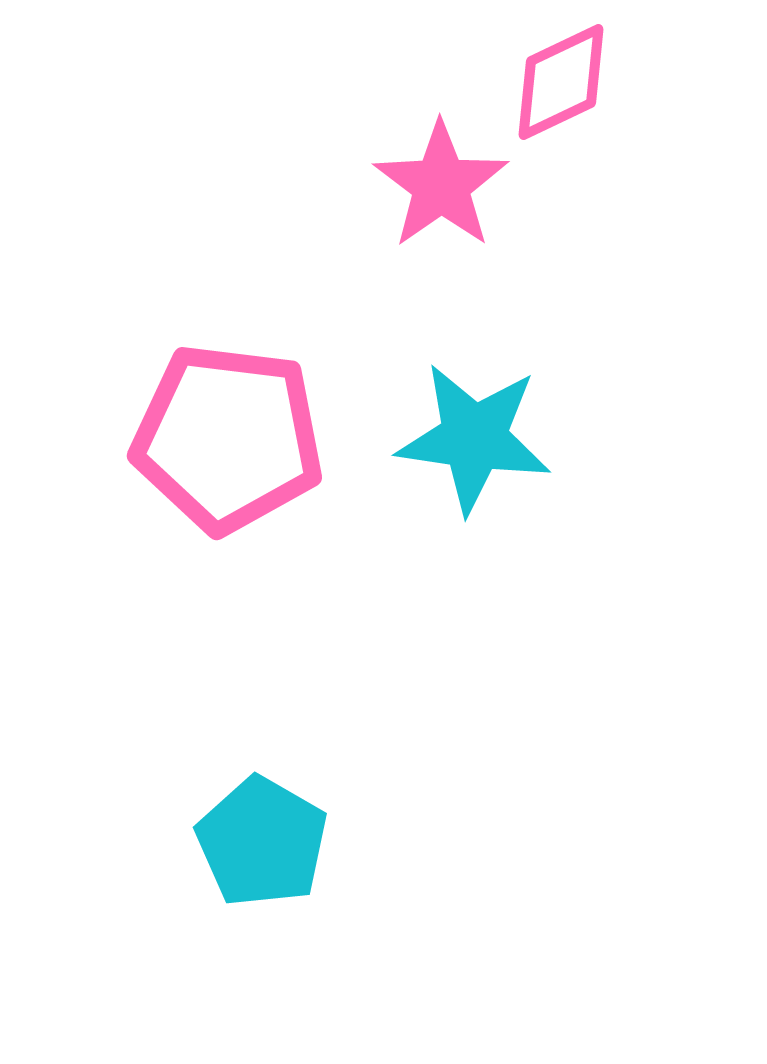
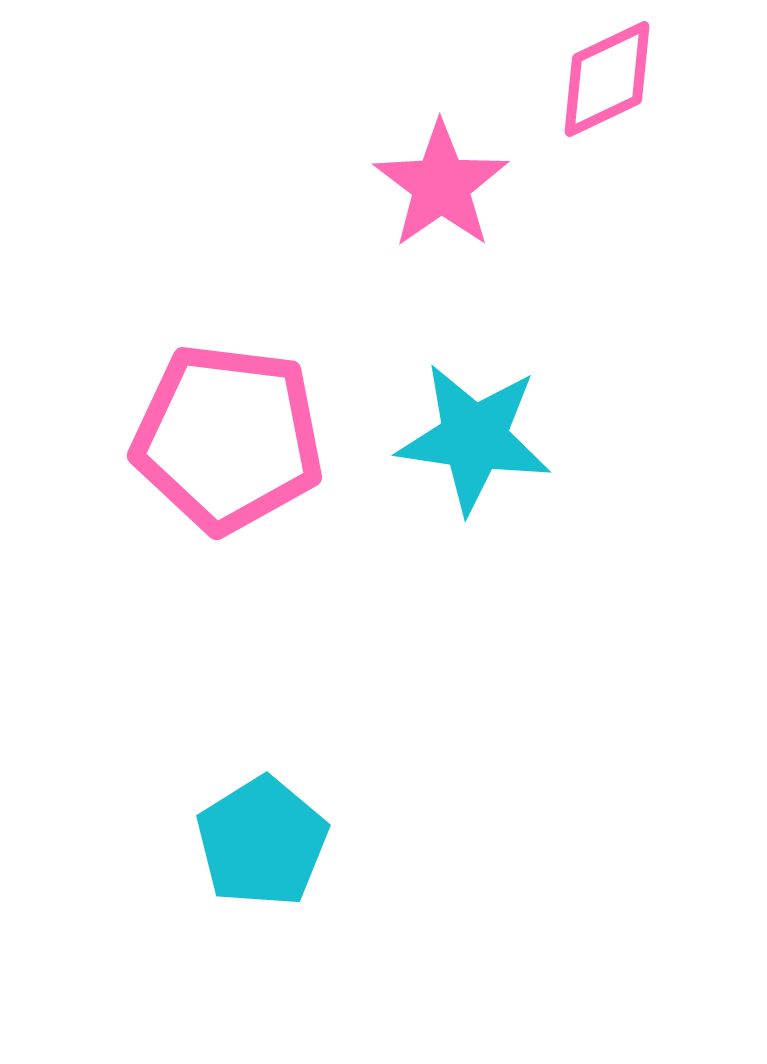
pink diamond: moved 46 px right, 3 px up
cyan pentagon: rotated 10 degrees clockwise
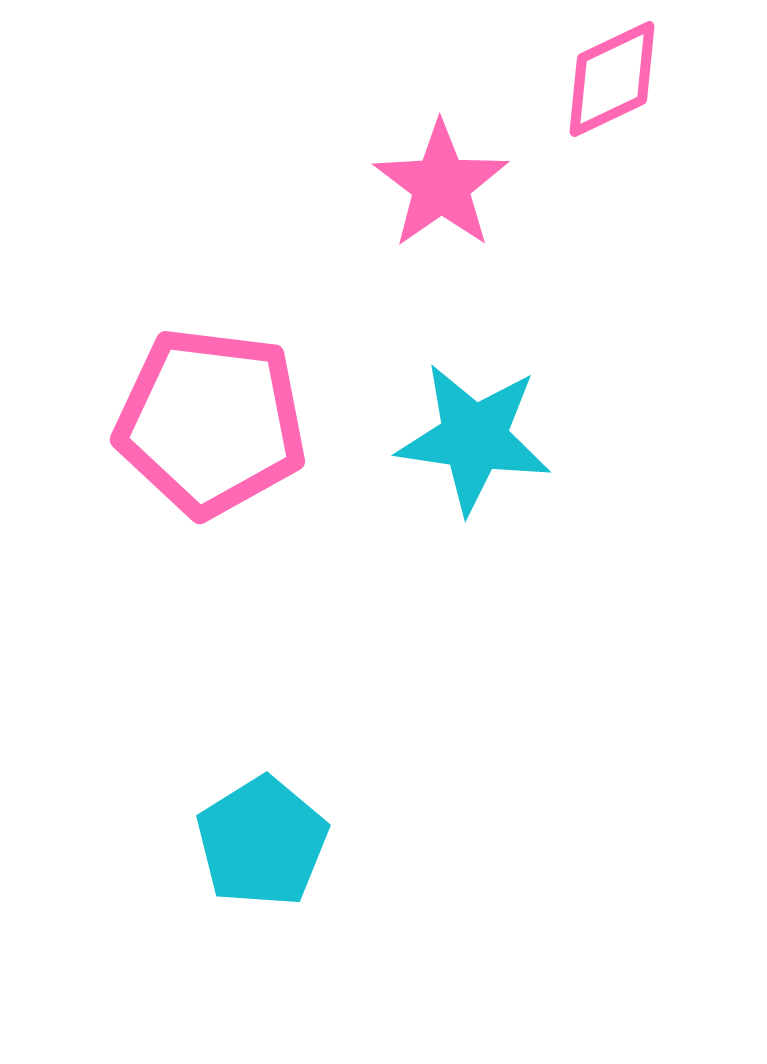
pink diamond: moved 5 px right
pink pentagon: moved 17 px left, 16 px up
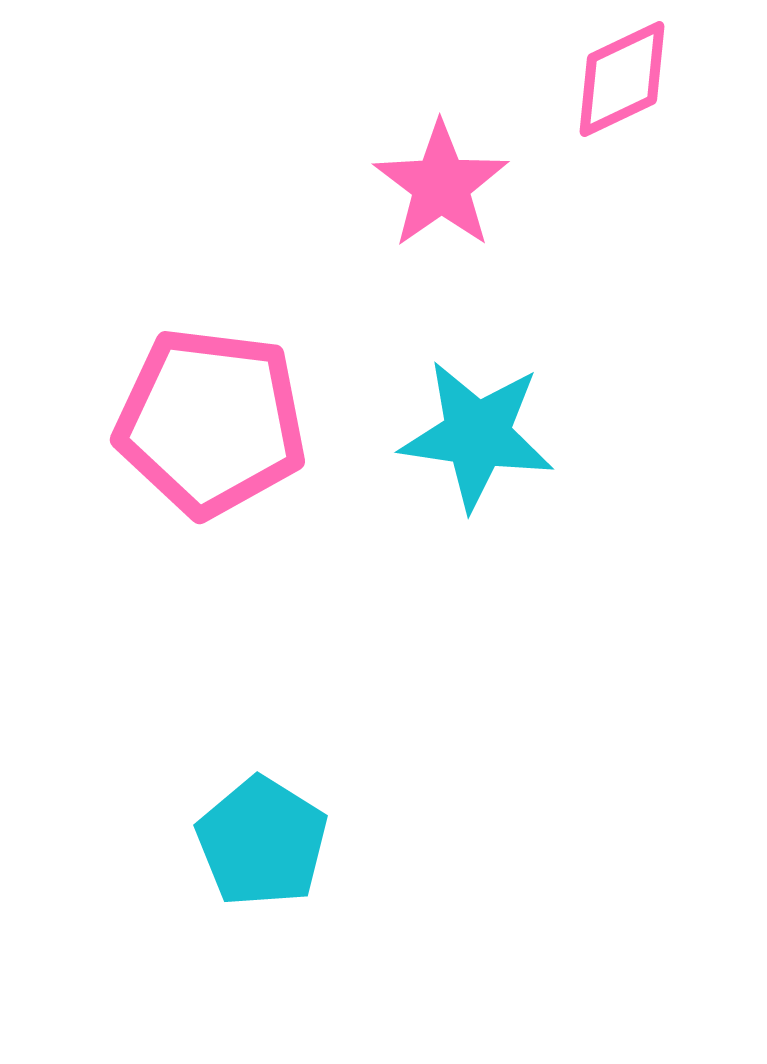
pink diamond: moved 10 px right
cyan star: moved 3 px right, 3 px up
cyan pentagon: rotated 8 degrees counterclockwise
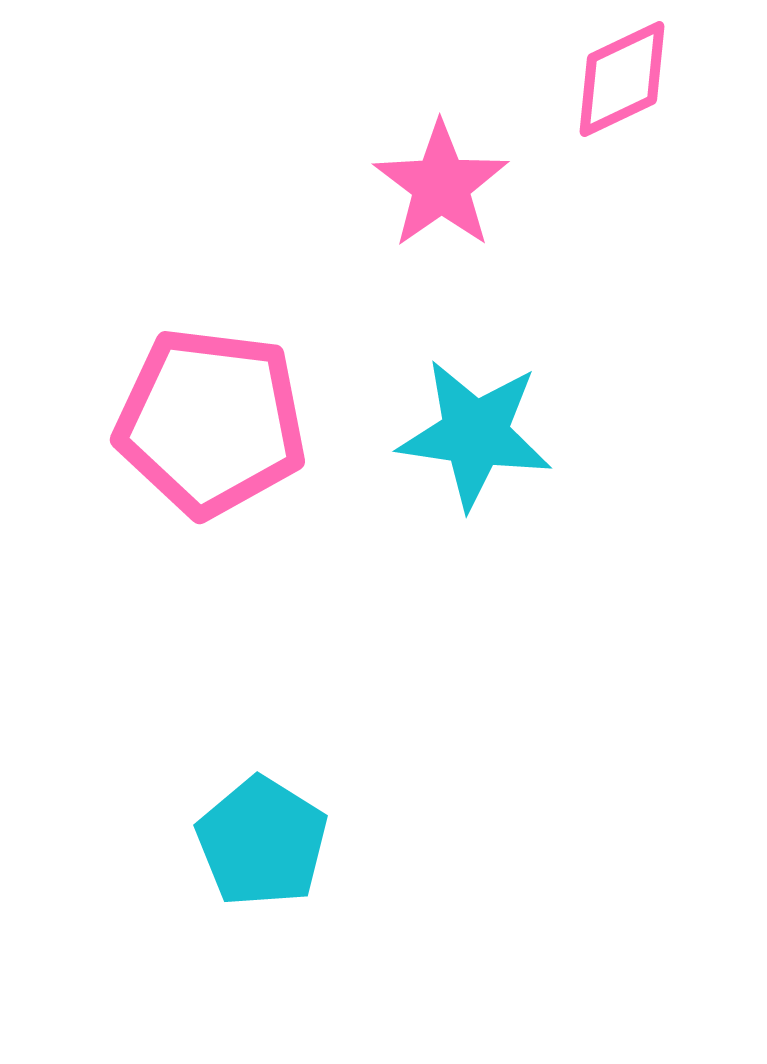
cyan star: moved 2 px left, 1 px up
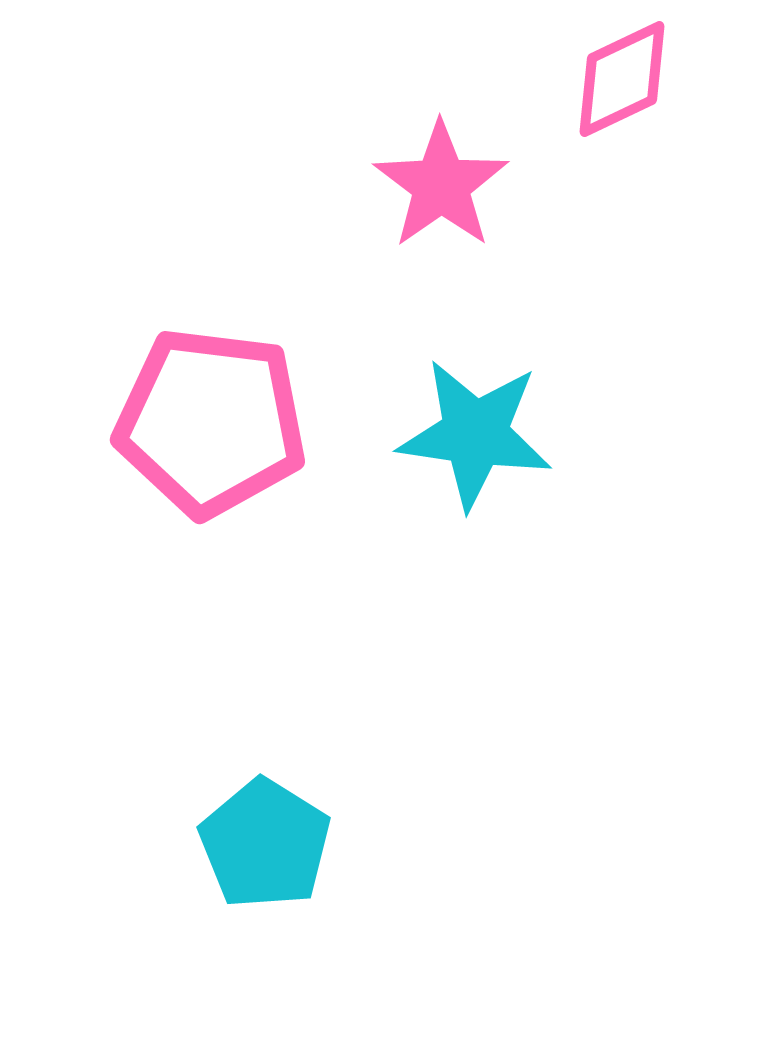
cyan pentagon: moved 3 px right, 2 px down
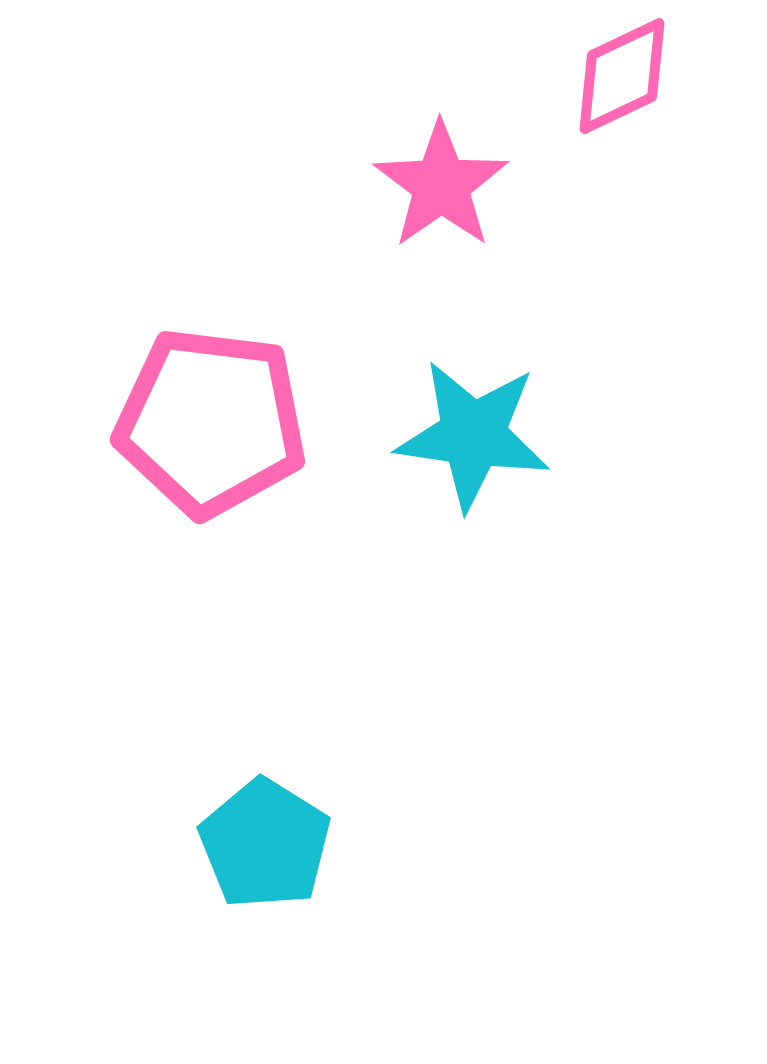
pink diamond: moved 3 px up
cyan star: moved 2 px left, 1 px down
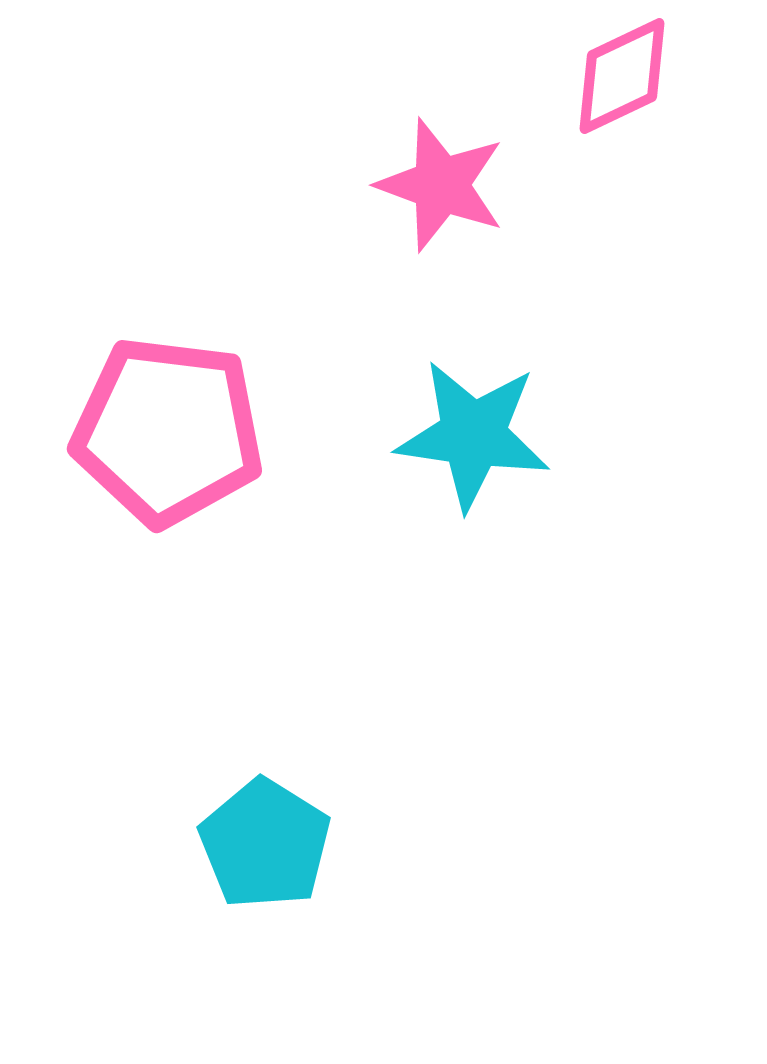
pink star: rotated 17 degrees counterclockwise
pink pentagon: moved 43 px left, 9 px down
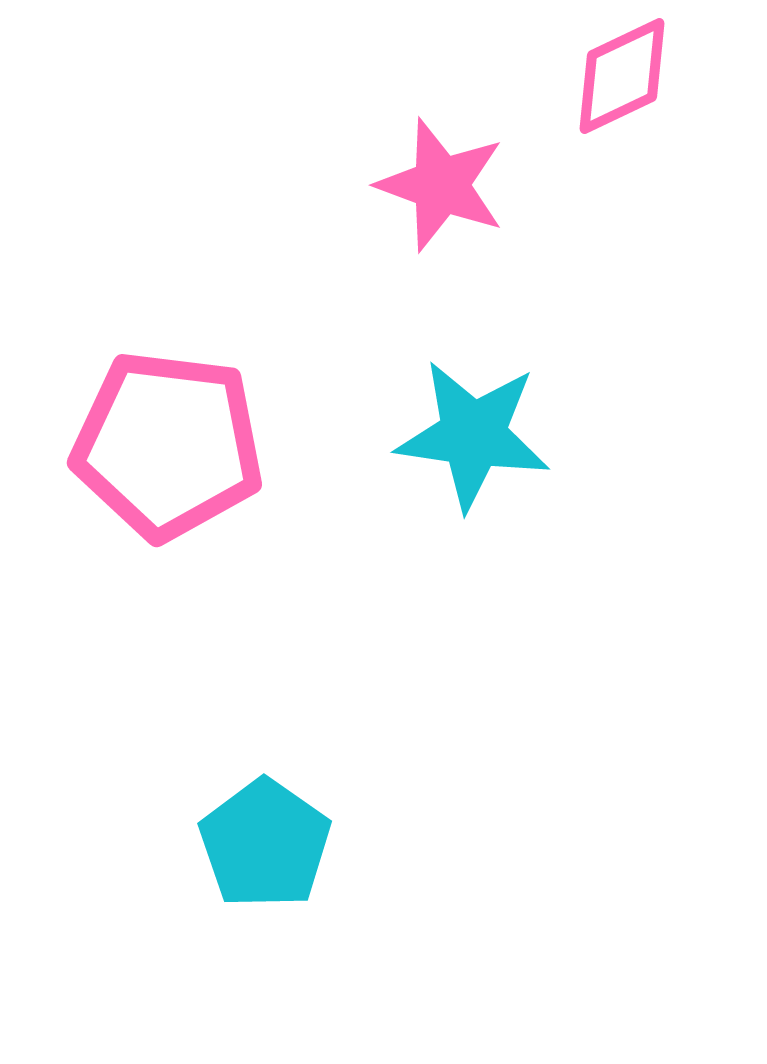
pink pentagon: moved 14 px down
cyan pentagon: rotated 3 degrees clockwise
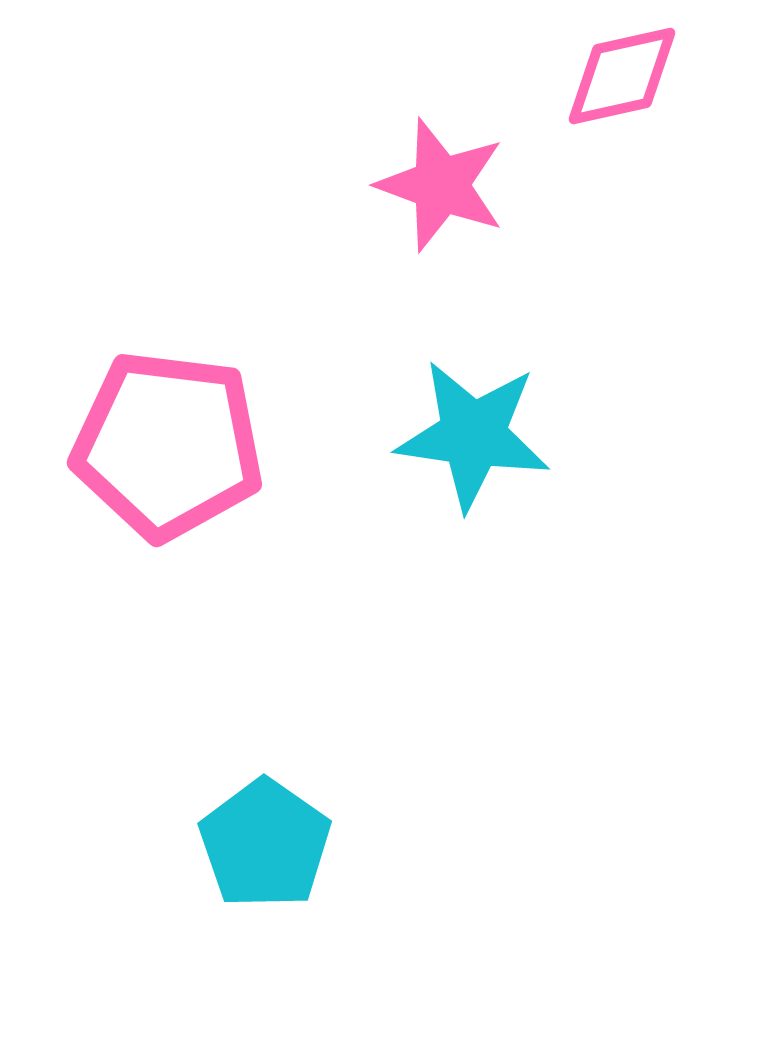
pink diamond: rotated 13 degrees clockwise
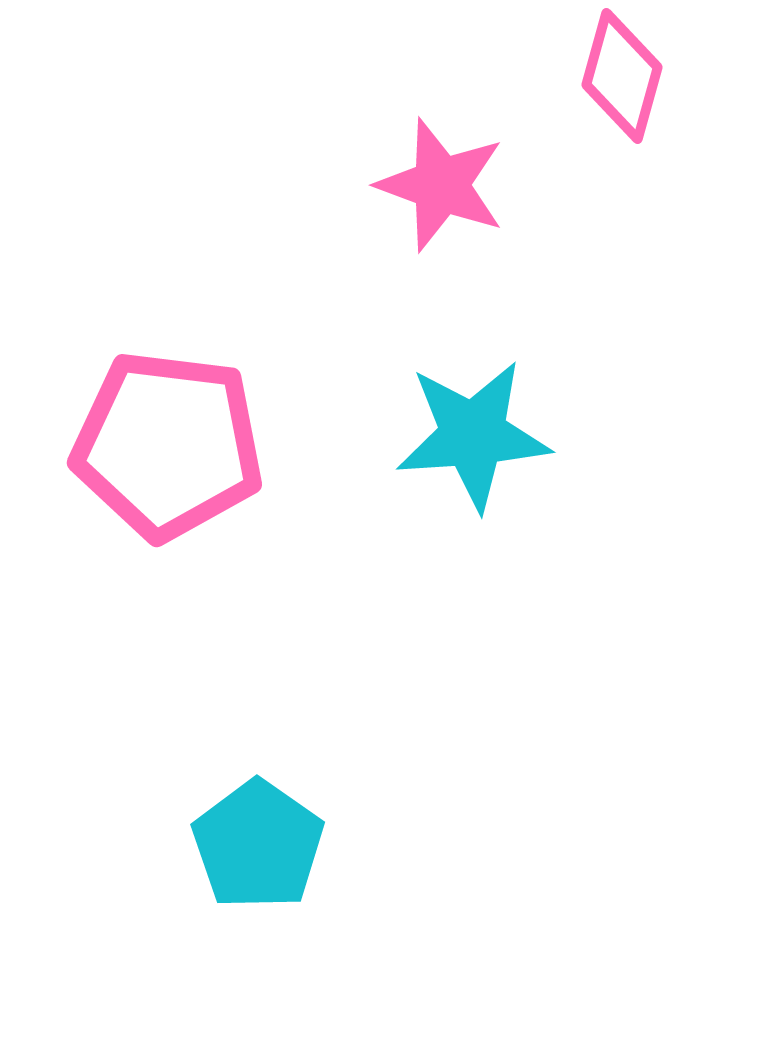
pink diamond: rotated 62 degrees counterclockwise
cyan star: rotated 12 degrees counterclockwise
cyan pentagon: moved 7 px left, 1 px down
